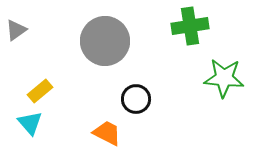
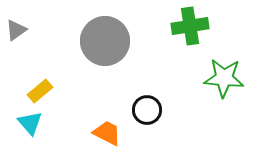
black circle: moved 11 px right, 11 px down
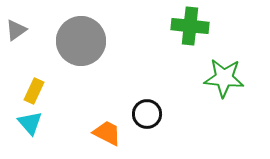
green cross: rotated 15 degrees clockwise
gray circle: moved 24 px left
yellow rectangle: moved 6 px left; rotated 25 degrees counterclockwise
black circle: moved 4 px down
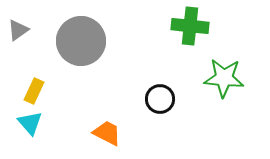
gray triangle: moved 2 px right
black circle: moved 13 px right, 15 px up
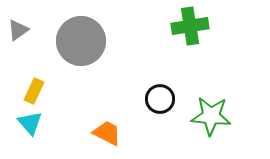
green cross: rotated 15 degrees counterclockwise
green star: moved 13 px left, 38 px down
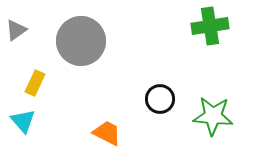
green cross: moved 20 px right
gray triangle: moved 2 px left
yellow rectangle: moved 1 px right, 8 px up
green star: moved 2 px right
cyan triangle: moved 7 px left, 2 px up
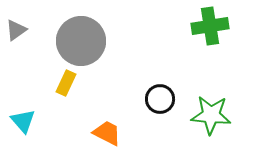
yellow rectangle: moved 31 px right
green star: moved 2 px left, 1 px up
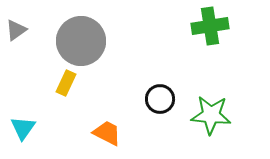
cyan triangle: moved 7 px down; rotated 16 degrees clockwise
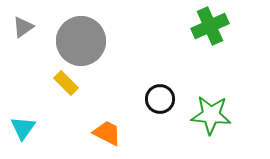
green cross: rotated 15 degrees counterclockwise
gray triangle: moved 7 px right, 3 px up
yellow rectangle: rotated 70 degrees counterclockwise
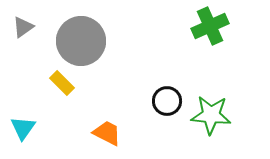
yellow rectangle: moved 4 px left
black circle: moved 7 px right, 2 px down
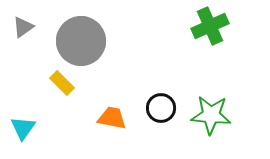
black circle: moved 6 px left, 7 px down
orange trapezoid: moved 5 px right, 15 px up; rotated 16 degrees counterclockwise
